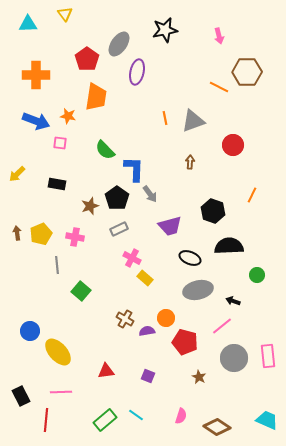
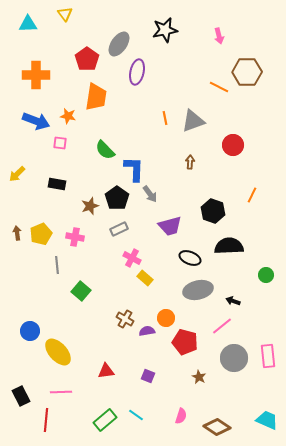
green circle at (257, 275): moved 9 px right
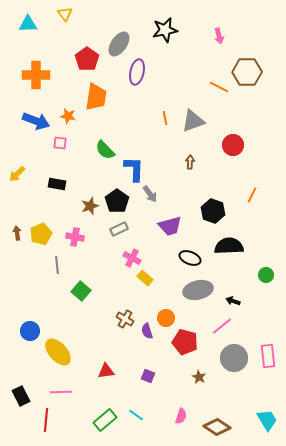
black pentagon at (117, 198): moved 3 px down
purple semicircle at (147, 331): rotated 98 degrees counterclockwise
cyan trapezoid at (267, 420): rotated 35 degrees clockwise
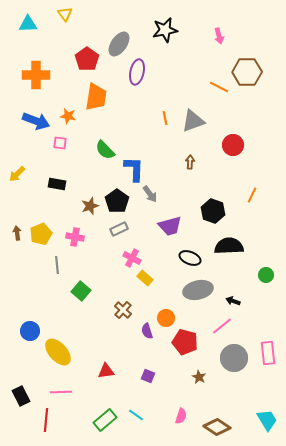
brown cross at (125, 319): moved 2 px left, 9 px up; rotated 12 degrees clockwise
pink rectangle at (268, 356): moved 3 px up
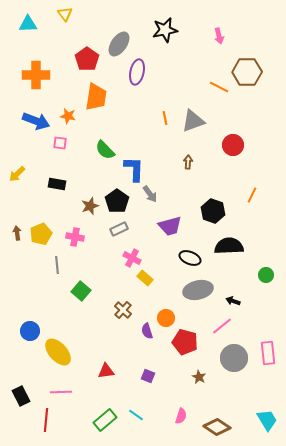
brown arrow at (190, 162): moved 2 px left
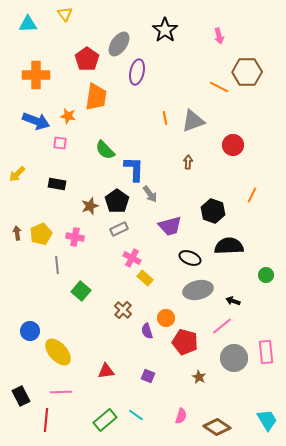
black star at (165, 30): rotated 25 degrees counterclockwise
pink rectangle at (268, 353): moved 2 px left, 1 px up
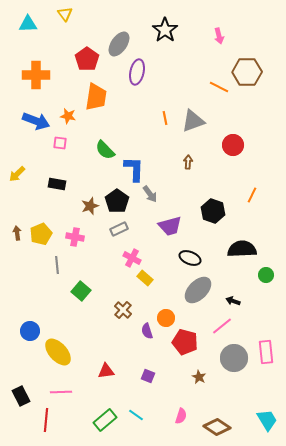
black semicircle at (229, 246): moved 13 px right, 3 px down
gray ellipse at (198, 290): rotated 32 degrees counterclockwise
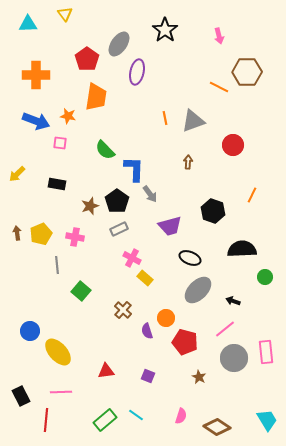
green circle at (266, 275): moved 1 px left, 2 px down
pink line at (222, 326): moved 3 px right, 3 px down
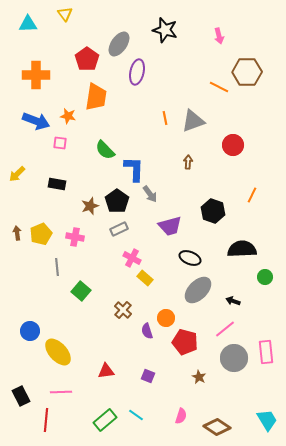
black star at (165, 30): rotated 20 degrees counterclockwise
gray line at (57, 265): moved 2 px down
